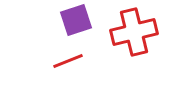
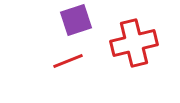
red cross: moved 11 px down
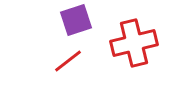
red line: rotated 16 degrees counterclockwise
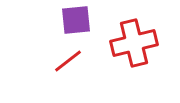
purple square: rotated 12 degrees clockwise
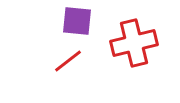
purple square: moved 1 px right, 1 px down; rotated 12 degrees clockwise
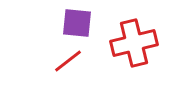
purple square: moved 2 px down
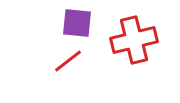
red cross: moved 3 px up
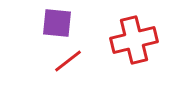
purple square: moved 20 px left
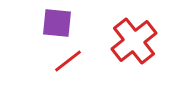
red cross: moved 1 px down; rotated 24 degrees counterclockwise
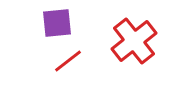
purple square: rotated 12 degrees counterclockwise
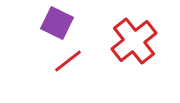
purple square: rotated 32 degrees clockwise
